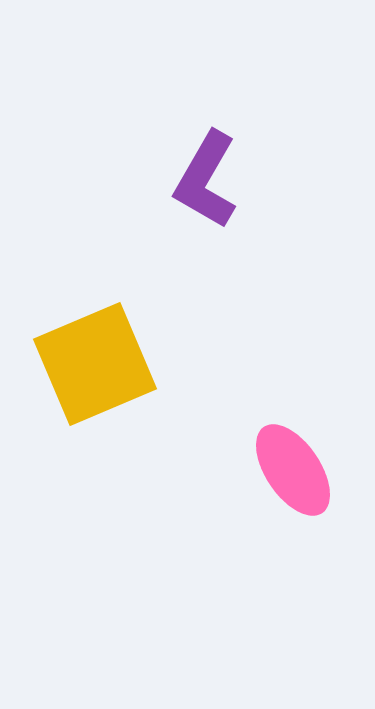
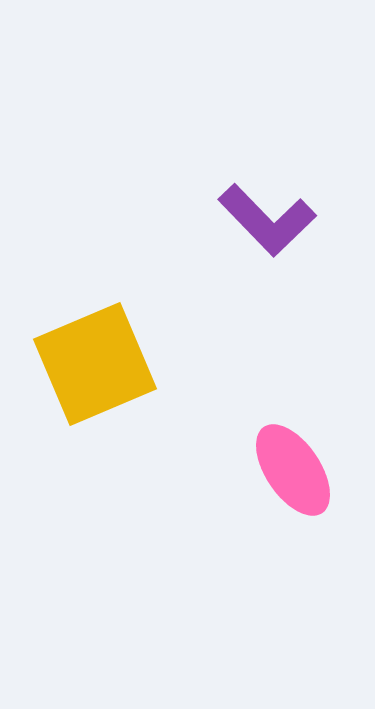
purple L-shape: moved 61 px right, 40 px down; rotated 74 degrees counterclockwise
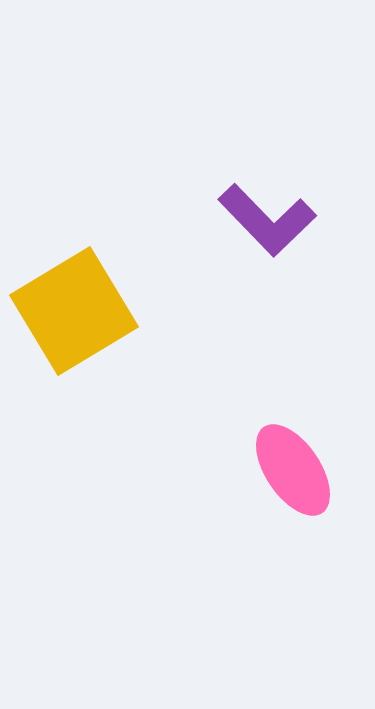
yellow square: moved 21 px left, 53 px up; rotated 8 degrees counterclockwise
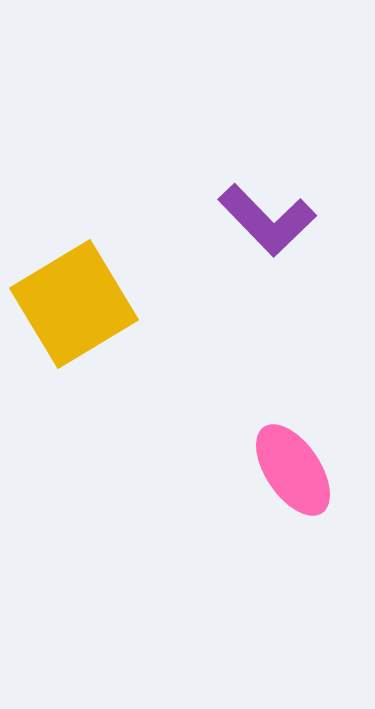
yellow square: moved 7 px up
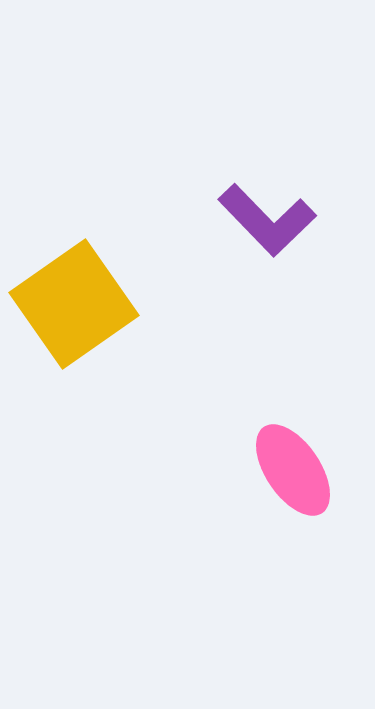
yellow square: rotated 4 degrees counterclockwise
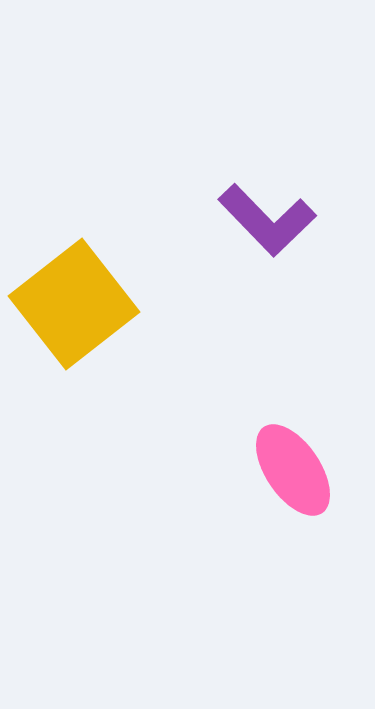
yellow square: rotated 3 degrees counterclockwise
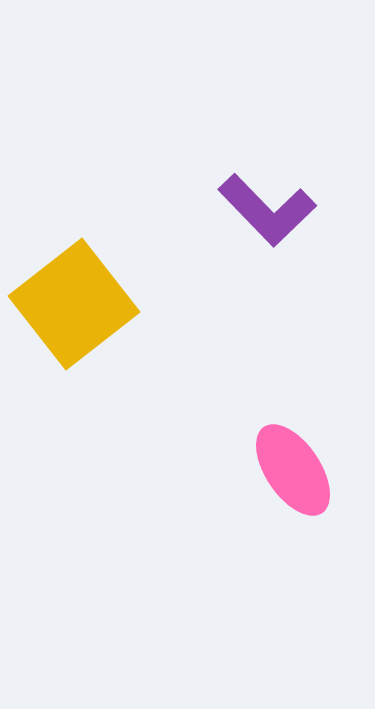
purple L-shape: moved 10 px up
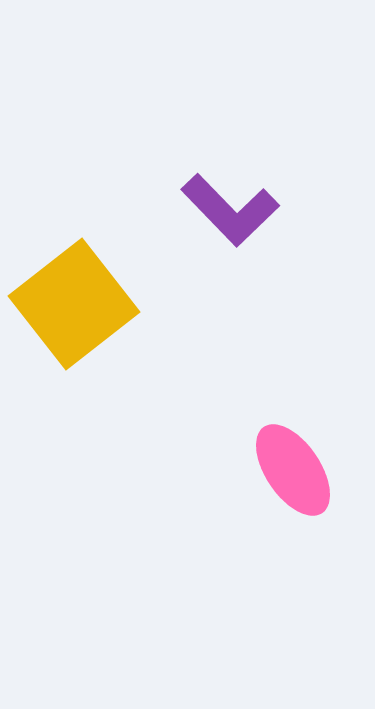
purple L-shape: moved 37 px left
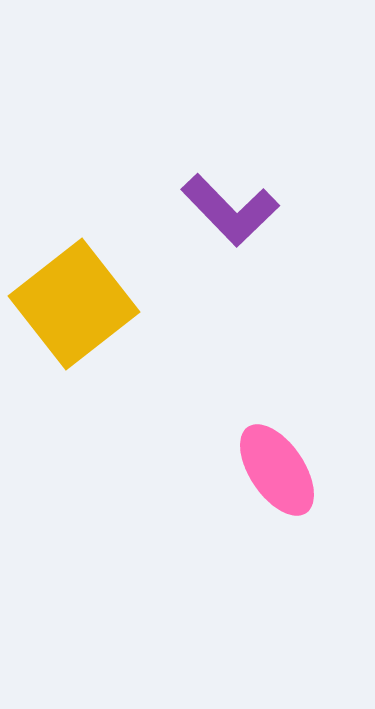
pink ellipse: moved 16 px left
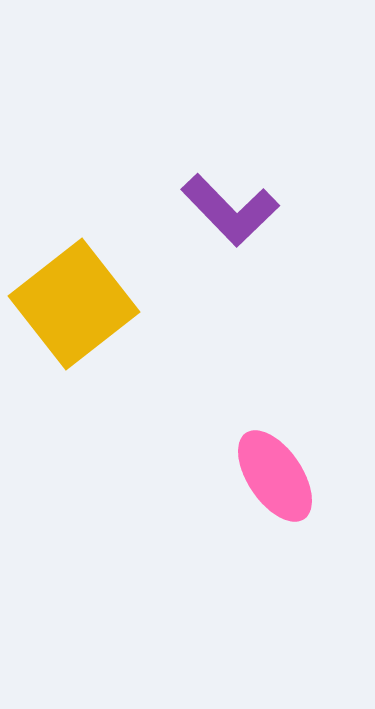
pink ellipse: moved 2 px left, 6 px down
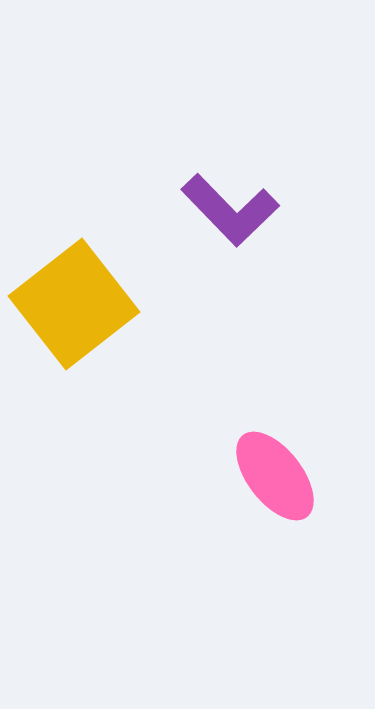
pink ellipse: rotated 4 degrees counterclockwise
